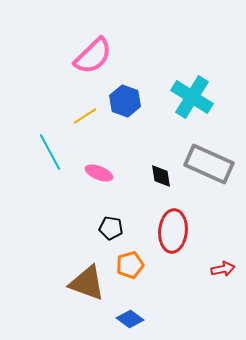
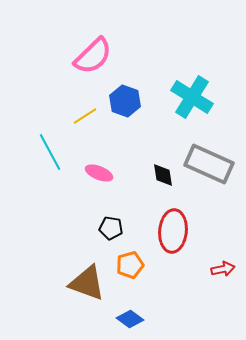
black diamond: moved 2 px right, 1 px up
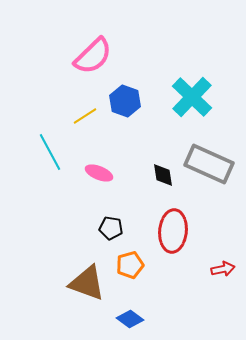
cyan cross: rotated 12 degrees clockwise
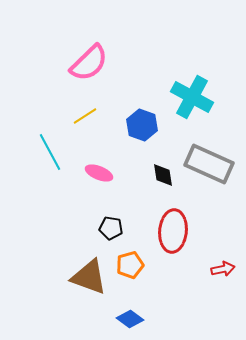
pink semicircle: moved 4 px left, 7 px down
cyan cross: rotated 15 degrees counterclockwise
blue hexagon: moved 17 px right, 24 px down
brown triangle: moved 2 px right, 6 px up
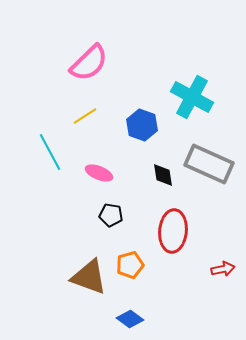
black pentagon: moved 13 px up
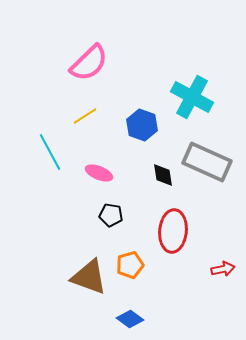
gray rectangle: moved 2 px left, 2 px up
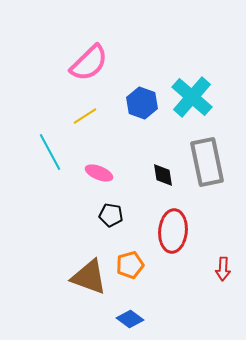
cyan cross: rotated 12 degrees clockwise
blue hexagon: moved 22 px up
gray rectangle: rotated 54 degrees clockwise
red arrow: rotated 105 degrees clockwise
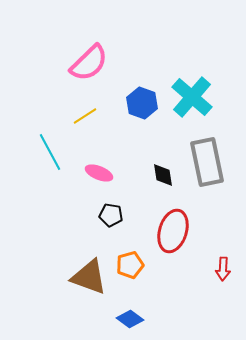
red ellipse: rotated 12 degrees clockwise
